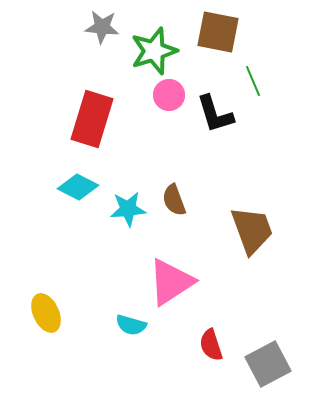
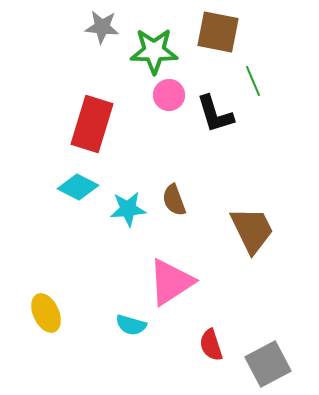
green star: rotated 18 degrees clockwise
red rectangle: moved 5 px down
brown trapezoid: rotated 6 degrees counterclockwise
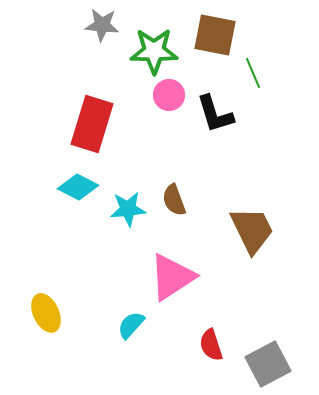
gray star: moved 2 px up
brown square: moved 3 px left, 3 px down
green line: moved 8 px up
pink triangle: moved 1 px right, 5 px up
cyan semicircle: rotated 116 degrees clockwise
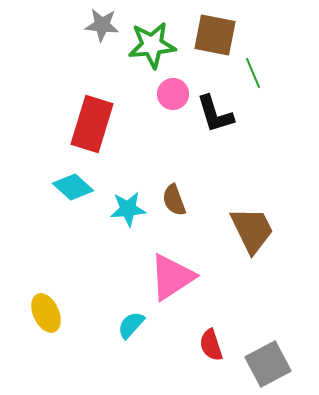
green star: moved 2 px left, 6 px up; rotated 6 degrees counterclockwise
pink circle: moved 4 px right, 1 px up
cyan diamond: moved 5 px left; rotated 15 degrees clockwise
